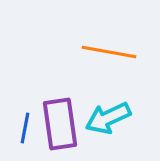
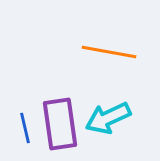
blue line: rotated 24 degrees counterclockwise
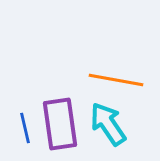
orange line: moved 7 px right, 28 px down
cyan arrow: moved 6 px down; rotated 81 degrees clockwise
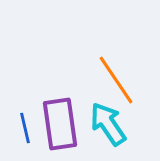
orange line: rotated 46 degrees clockwise
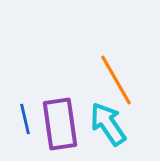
orange line: rotated 4 degrees clockwise
blue line: moved 9 px up
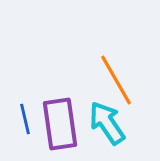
cyan arrow: moved 1 px left, 1 px up
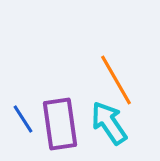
blue line: moved 2 px left; rotated 20 degrees counterclockwise
cyan arrow: moved 2 px right
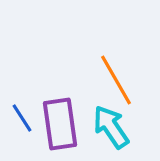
blue line: moved 1 px left, 1 px up
cyan arrow: moved 2 px right, 4 px down
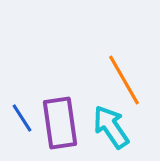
orange line: moved 8 px right
purple rectangle: moved 1 px up
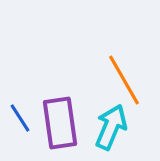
blue line: moved 2 px left
cyan arrow: rotated 57 degrees clockwise
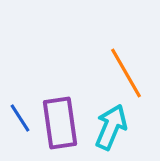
orange line: moved 2 px right, 7 px up
